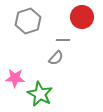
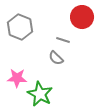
gray hexagon: moved 8 px left, 6 px down; rotated 20 degrees counterclockwise
gray line: rotated 16 degrees clockwise
gray semicircle: rotated 91 degrees clockwise
pink star: moved 2 px right
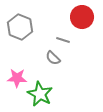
gray semicircle: moved 3 px left
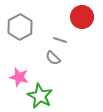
gray hexagon: rotated 10 degrees clockwise
gray line: moved 3 px left
pink star: moved 2 px right, 1 px up; rotated 12 degrees clockwise
green star: moved 2 px down
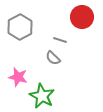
pink star: moved 1 px left
green star: moved 2 px right
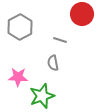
red circle: moved 3 px up
gray semicircle: moved 5 px down; rotated 35 degrees clockwise
pink star: rotated 12 degrees counterclockwise
green star: rotated 25 degrees clockwise
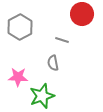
gray line: moved 2 px right
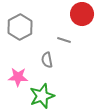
gray line: moved 2 px right
gray semicircle: moved 6 px left, 3 px up
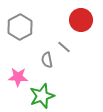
red circle: moved 1 px left, 6 px down
gray line: moved 7 px down; rotated 24 degrees clockwise
